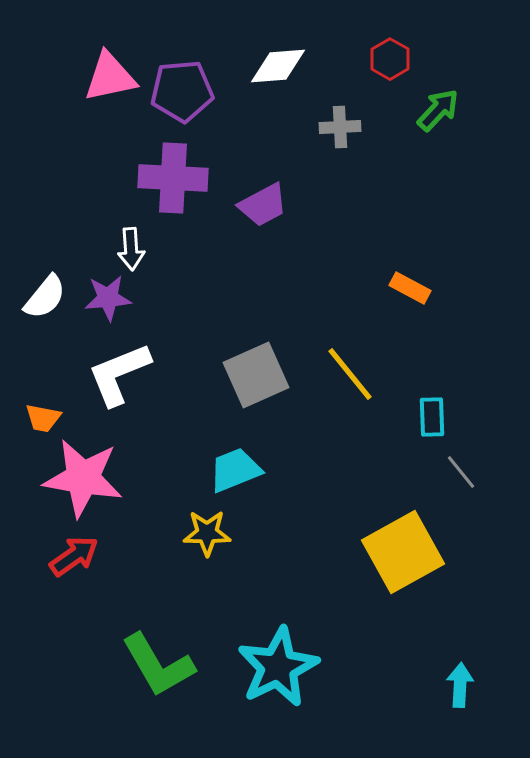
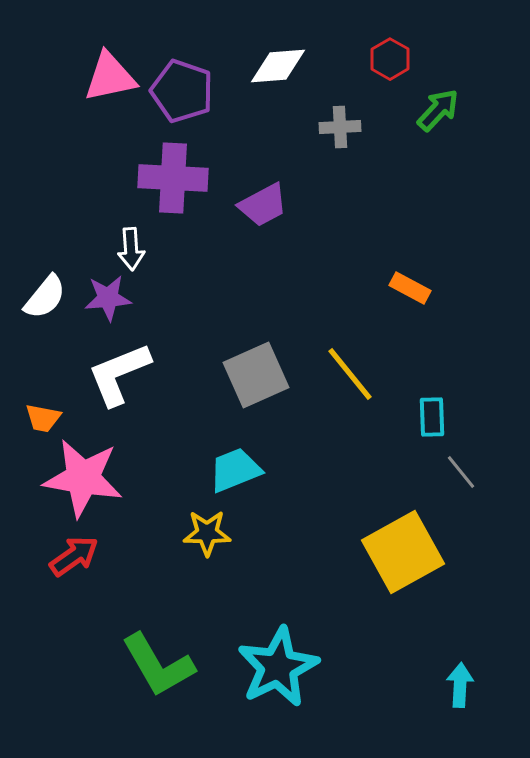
purple pentagon: rotated 24 degrees clockwise
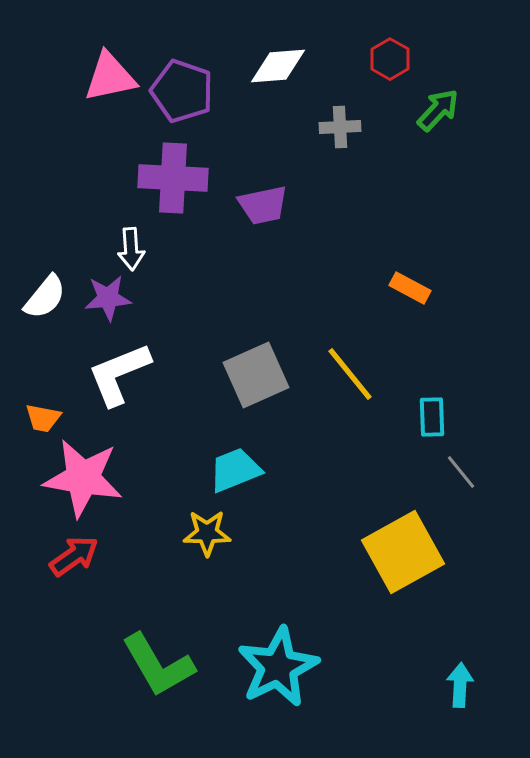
purple trapezoid: rotated 16 degrees clockwise
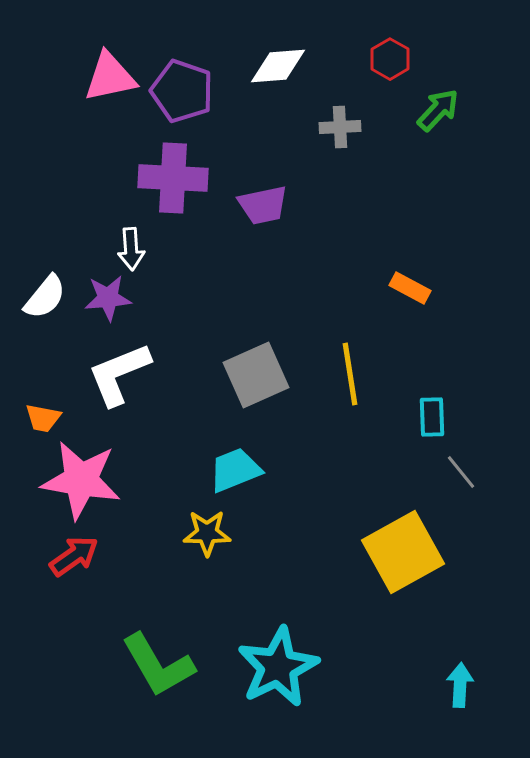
yellow line: rotated 30 degrees clockwise
pink star: moved 2 px left, 2 px down
